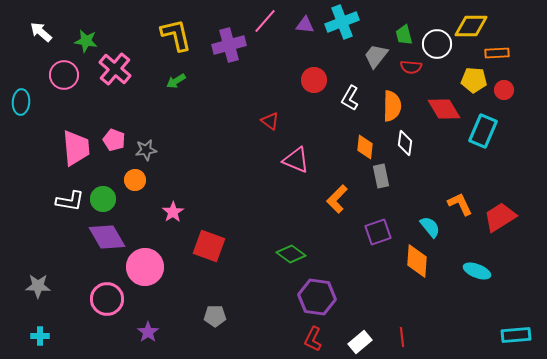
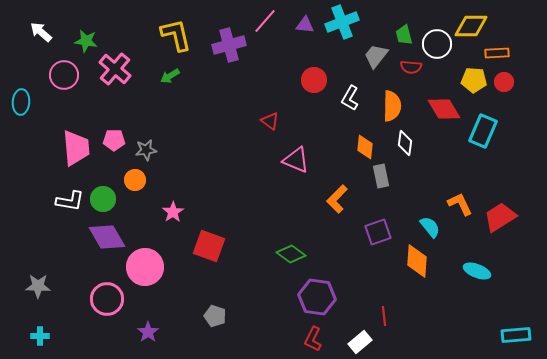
green arrow at (176, 81): moved 6 px left, 5 px up
red circle at (504, 90): moved 8 px up
pink pentagon at (114, 140): rotated 20 degrees counterclockwise
gray pentagon at (215, 316): rotated 20 degrees clockwise
red line at (402, 337): moved 18 px left, 21 px up
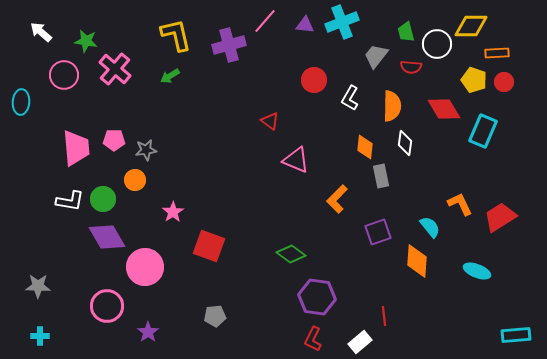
green trapezoid at (404, 35): moved 2 px right, 3 px up
yellow pentagon at (474, 80): rotated 15 degrees clockwise
pink circle at (107, 299): moved 7 px down
gray pentagon at (215, 316): rotated 25 degrees counterclockwise
